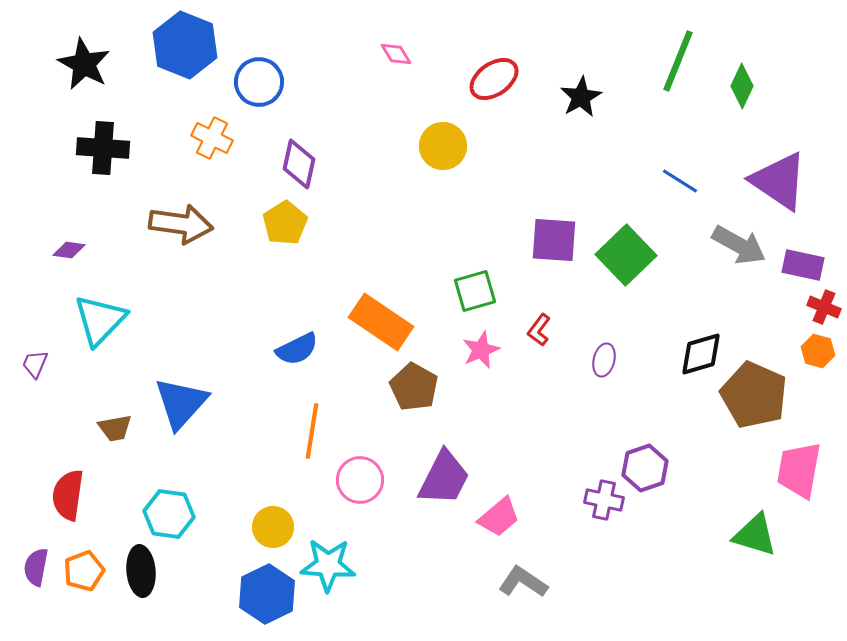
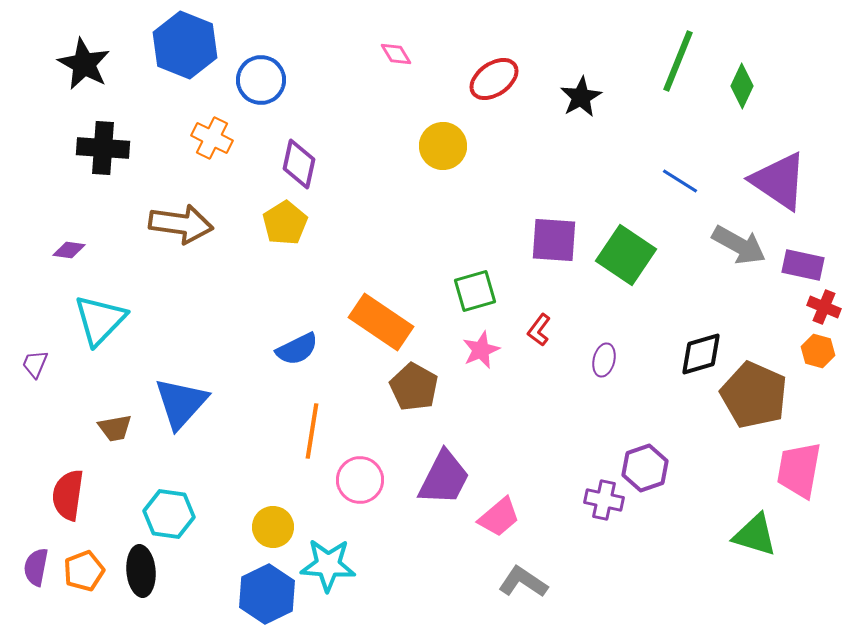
blue circle at (259, 82): moved 2 px right, 2 px up
green square at (626, 255): rotated 12 degrees counterclockwise
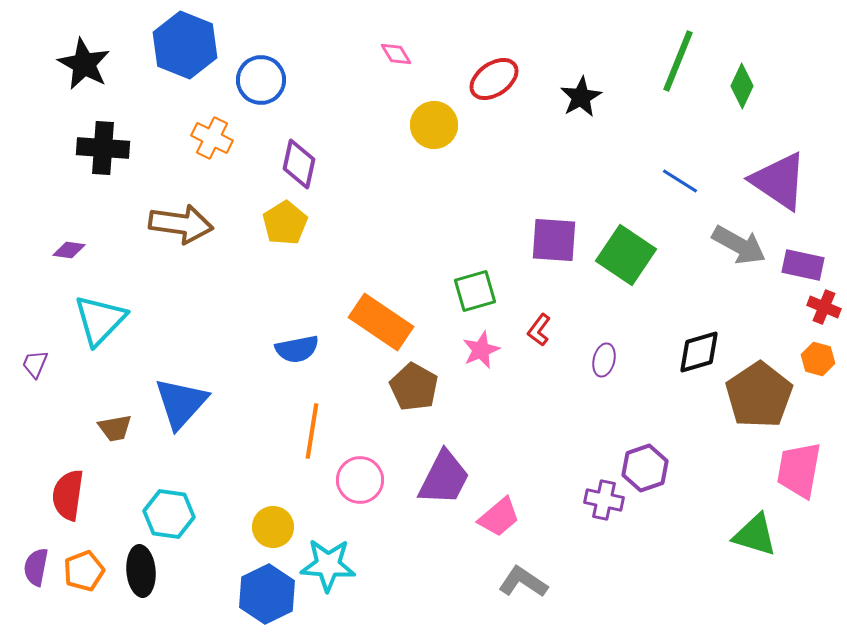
yellow circle at (443, 146): moved 9 px left, 21 px up
blue semicircle at (297, 349): rotated 15 degrees clockwise
orange hexagon at (818, 351): moved 8 px down
black diamond at (701, 354): moved 2 px left, 2 px up
brown pentagon at (754, 395): moved 5 px right; rotated 14 degrees clockwise
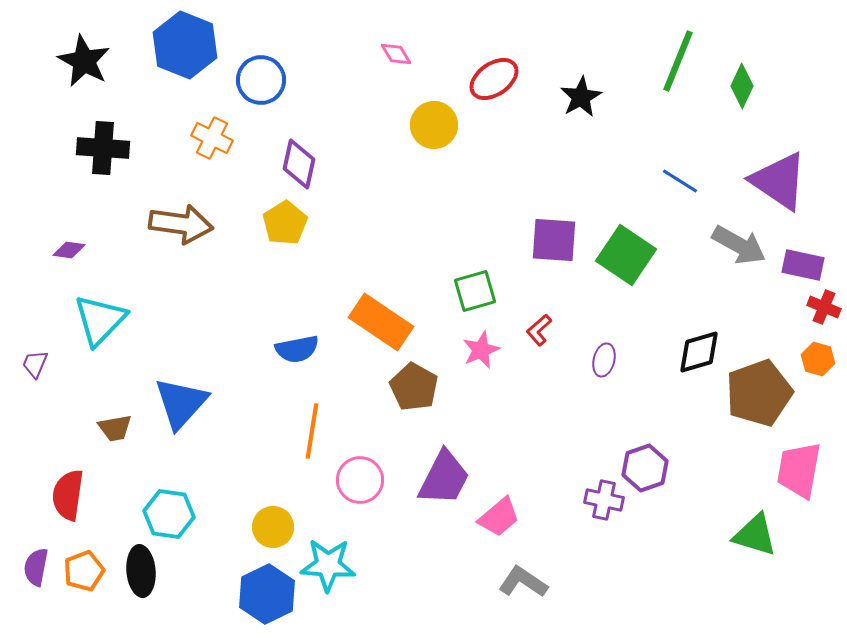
black star at (84, 64): moved 3 px up
red L-shape at (539, 330): rotated 12 degrees clockwise
brown pentagon at (759, 395): moved 2 px up; rotated 14 degrees clockwise
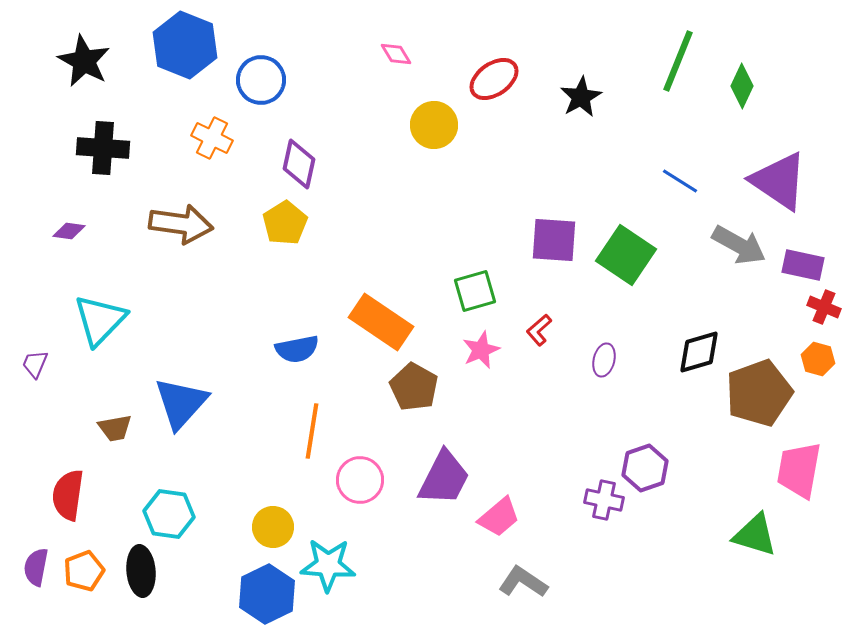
purple diamond at (69, 250): moved 19 px up
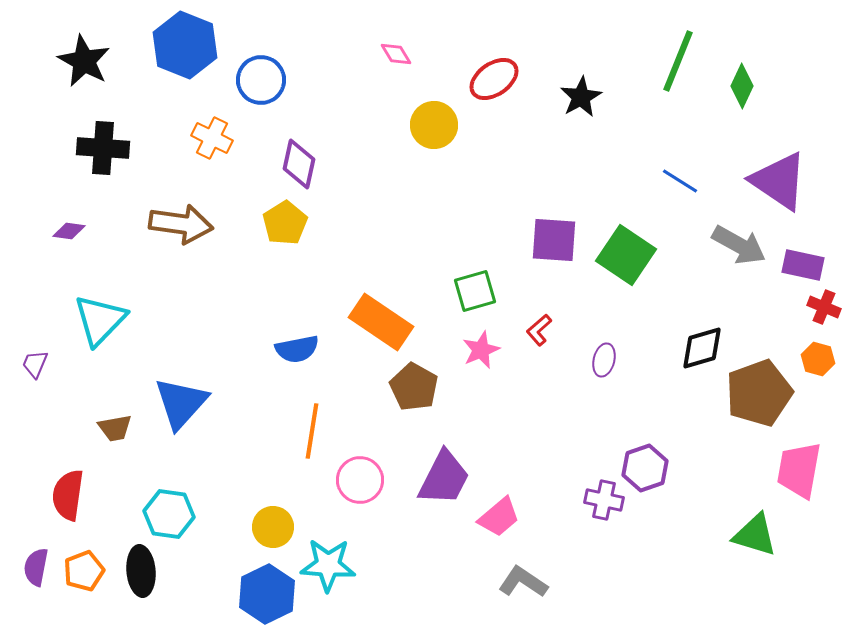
black diamond at (699, 352): moved 3 px right, 4 px up
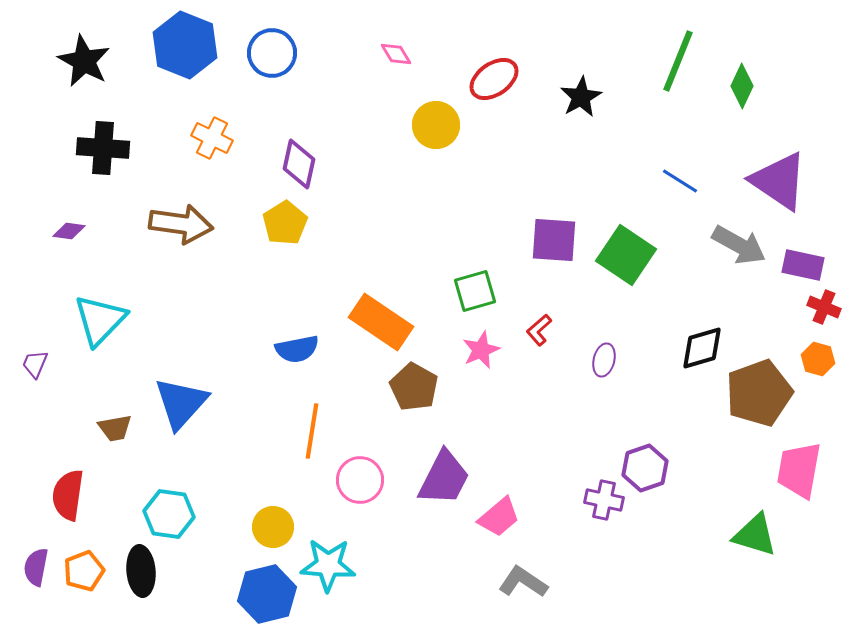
blue circle at (261, 80): moved 11 px right, 27 px up
yellow circle at (434, 125): moved 2 px right
blue hexagon at (267, 594): rotated 12 degrees clockwise
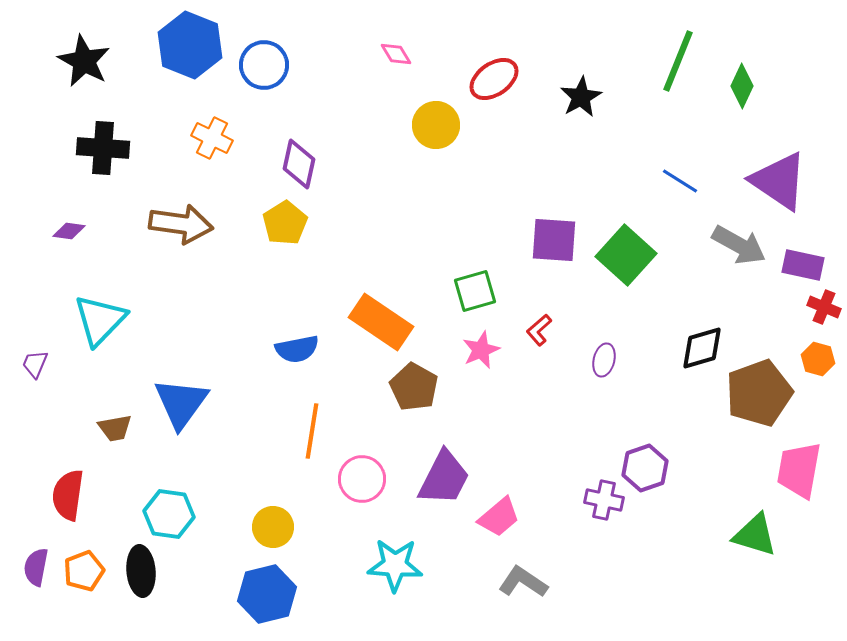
blue hexagon at (185, 45): moved 5 px right
blue circle at (272, 53): moved 8 px left, 12 px down
green square at (626, 255): rotated 8 degrees clockwise
blue triangle at (181, 403): rotated 6 degrees counterclockwise
pink circle at (360, 480): moved 2 px right, 1 px up
cyan star at (328, 565): moved 67 px right
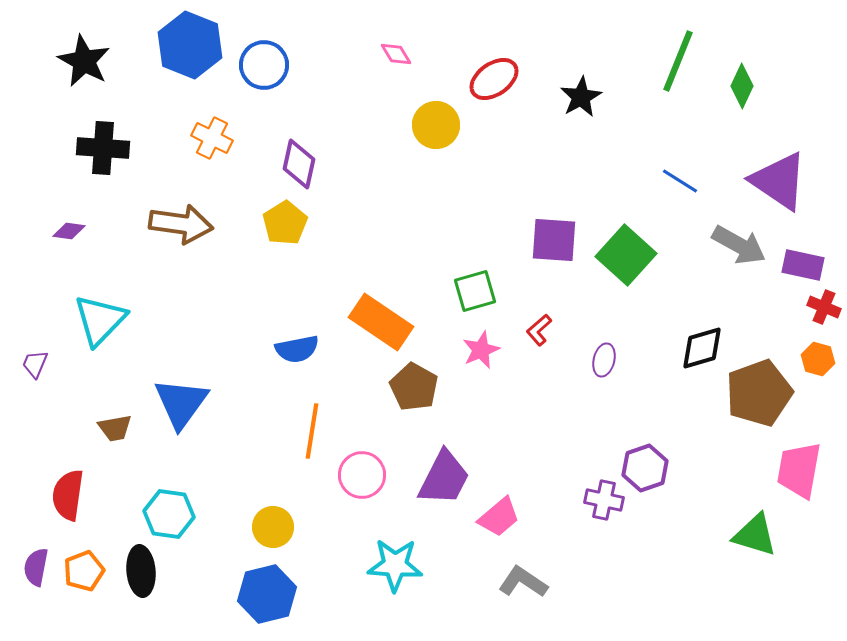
pink circle at (362, 479): moved 4 px up
